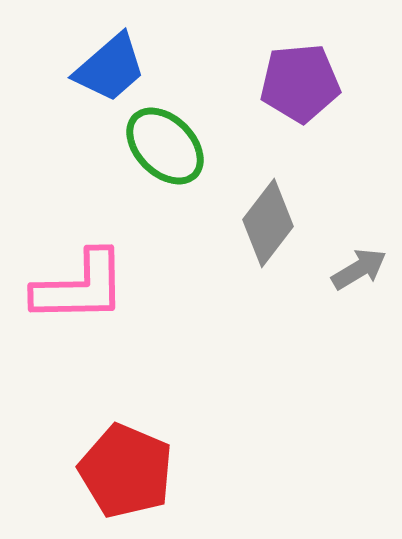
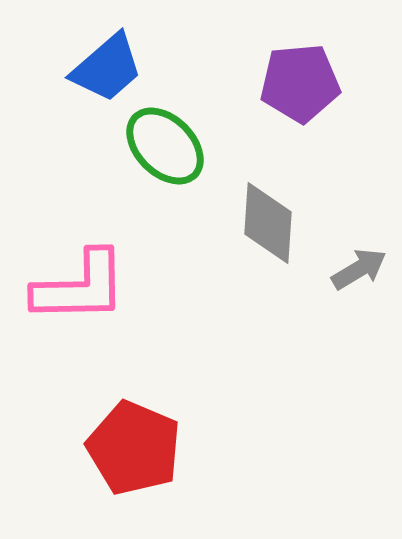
blue trapezoid: moved 3 px left
gray diamond: rotated 34 degrees counterclockwise
red pentagon: moved 8 px right, 23 px up
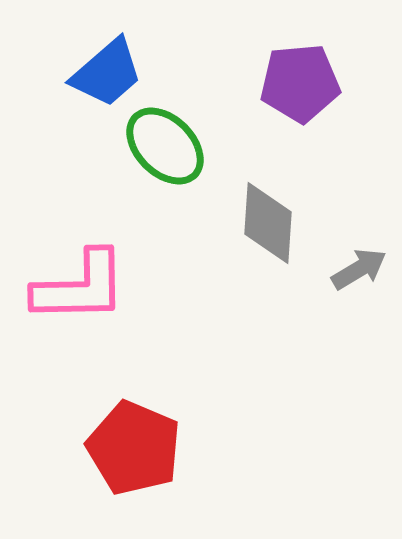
blue trapezoid: moved 5 px down
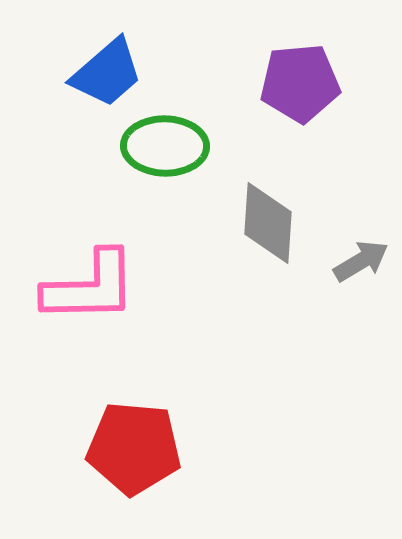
green ellipse: rotated 44 degrees counterclockwise
gray arrow: moved 2 px right, 8 px up
pink L-shape: moved 10 px right
red pentagon: rotated 18 degrees counterclockwise
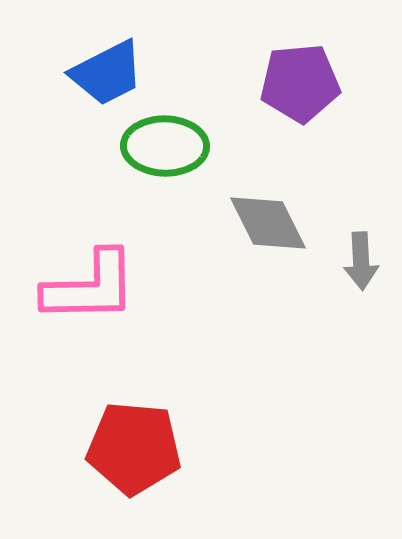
blue trapezoid: rotated 14 degrees clockwise
gray diamond: rotated 30 degrees counterclockwise
gray arrow: rotated 118 degrees clockwise
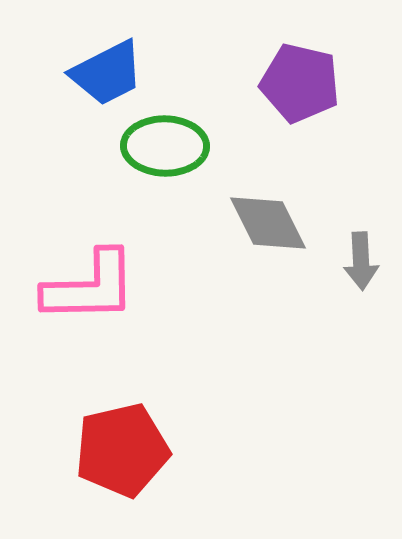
purple pentagon: rotated 18 degrees clockwise
red pentagon: moved 12 px left, 2 px down; rotated 18 degrees counterclockwise
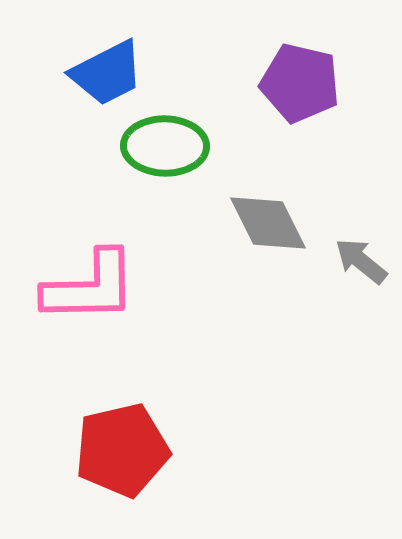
gray arrow: rotated 132 degrees clockwise
